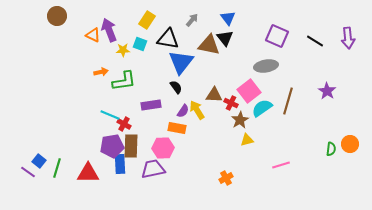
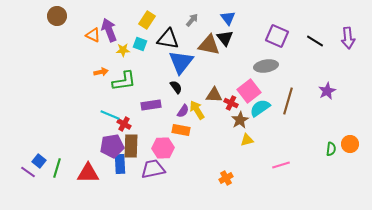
purple star at (327, 91): rotated 12 degrees clockwise
cyan semicircle at (262, 108): moved 2 px left
orange rectangle at (177, 128): moved 4 px right, 2 px down
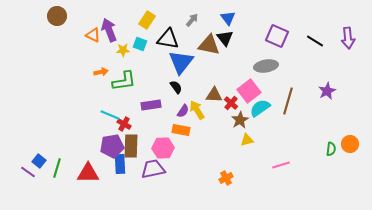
red cross at (231, 103): rotated 16 degrees clockwise
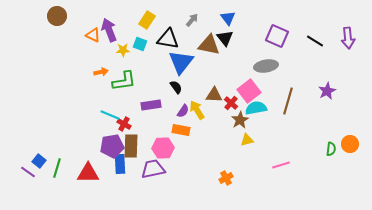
cyan semicircle at (260, 108): moved 4 px left; rotated 25 degrees clockwise
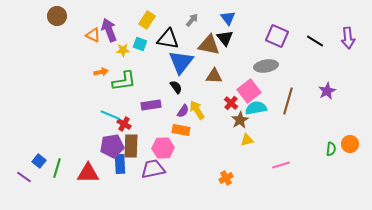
brown triangle at (214, 95): moved 19 px up
purple line at (28, 172): moved 4 px left, 5 px down
